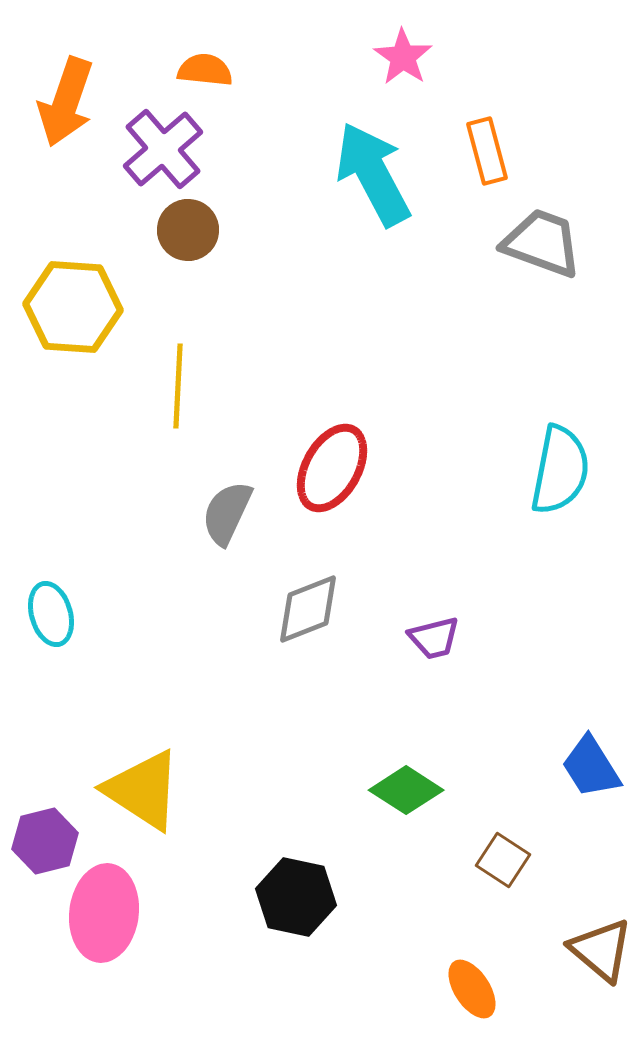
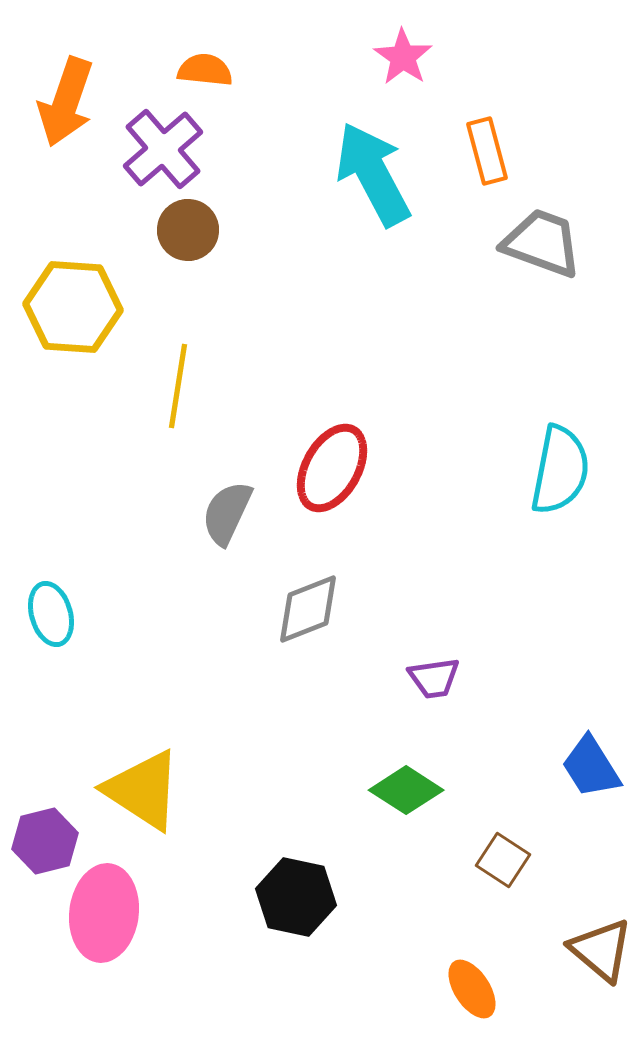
yellow line: rotated 6 degrees clockwise
purple trapezoid: moved 40 px down; rotated 6 degrees clockwise
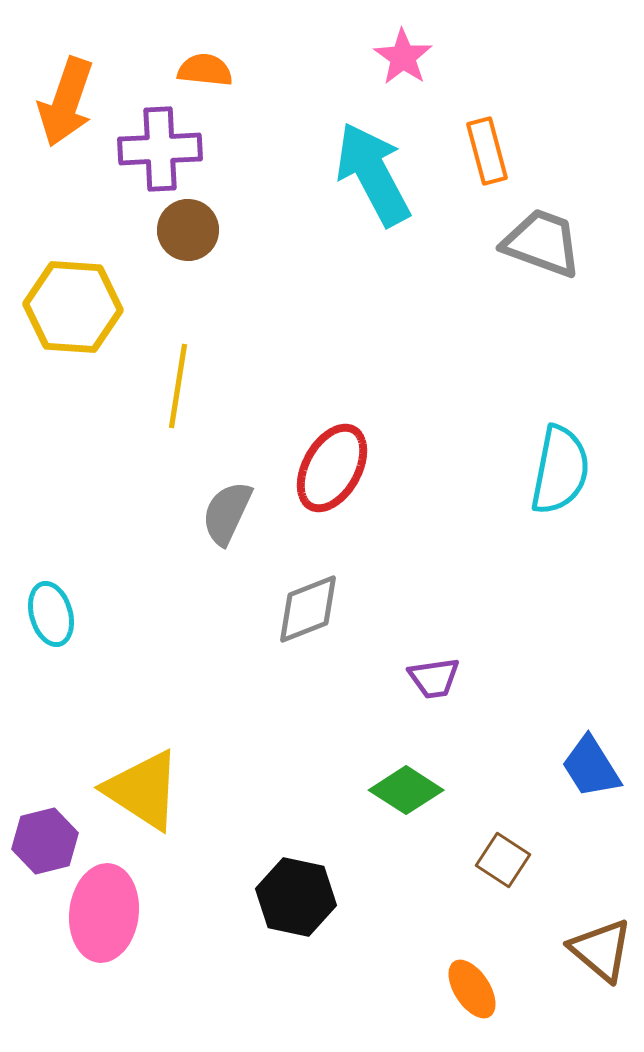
purple cross: moved 3 px left; rotated 38 degrees clockwise
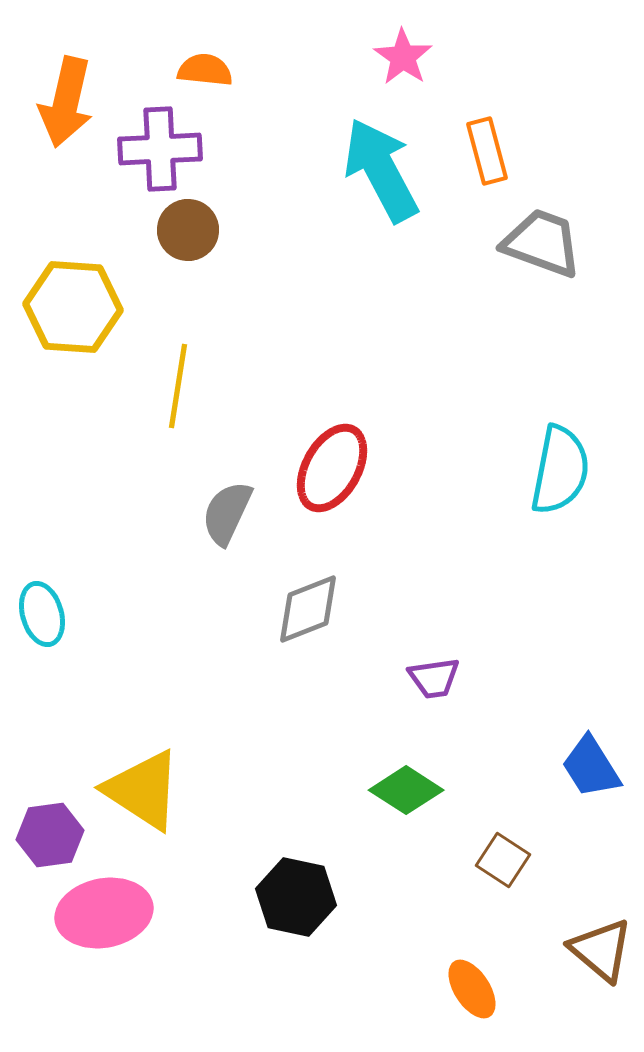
orange arrow: rotated 6 degrees counterclockwise
cyan arrow: moved 8 px right, 4 px up
cyan ellipse: moved 9 px left
purple hexagon: moved 5 px right, 6 px up; rotated 6 degrees clockwise
pink ellipse: rotated 72 degrees clockwise
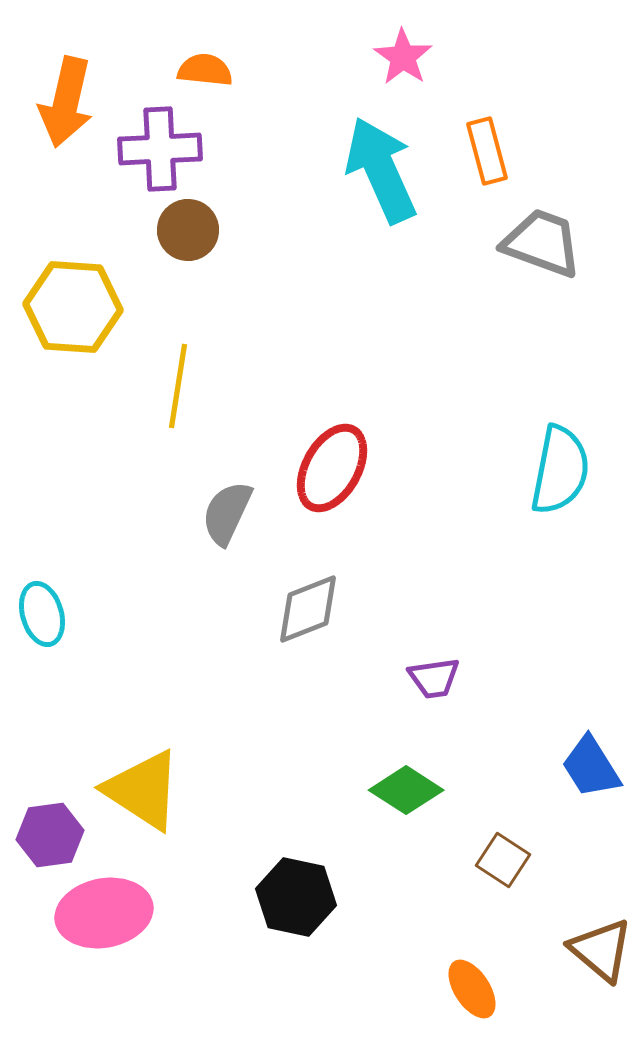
cyan arrow: rotated 4 degrees clockwise
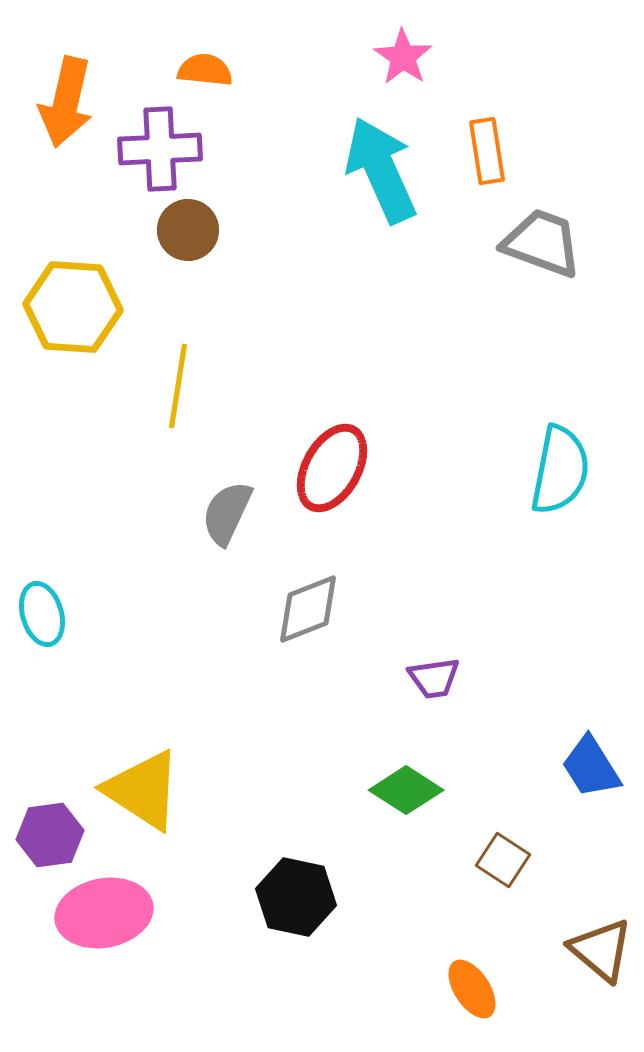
orange rectangle: rotated 6 degrees clockwise
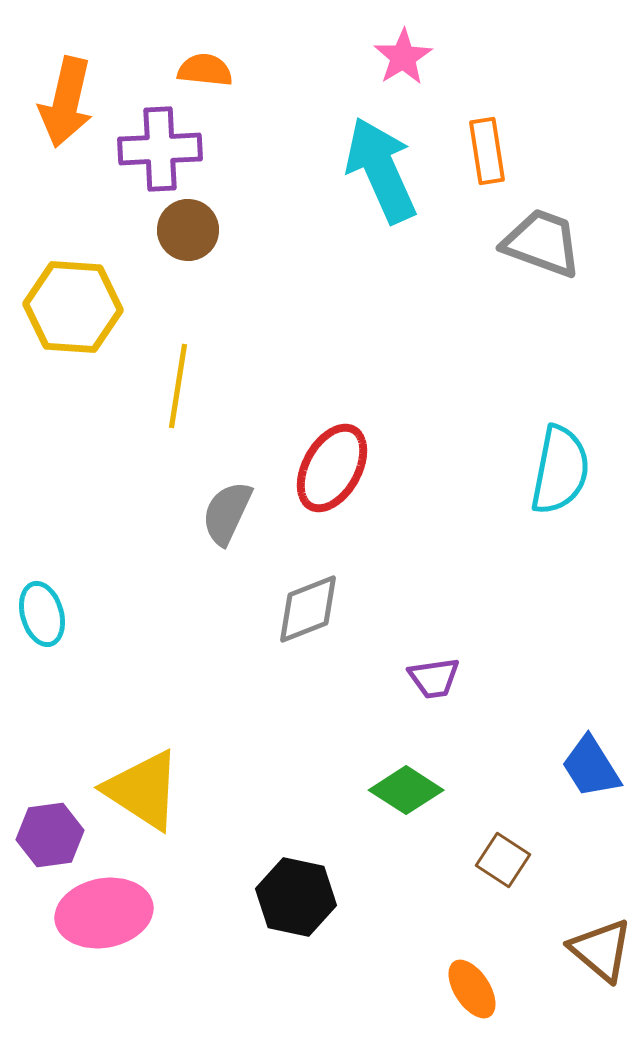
pink star: rotated 6 degrees clockwise
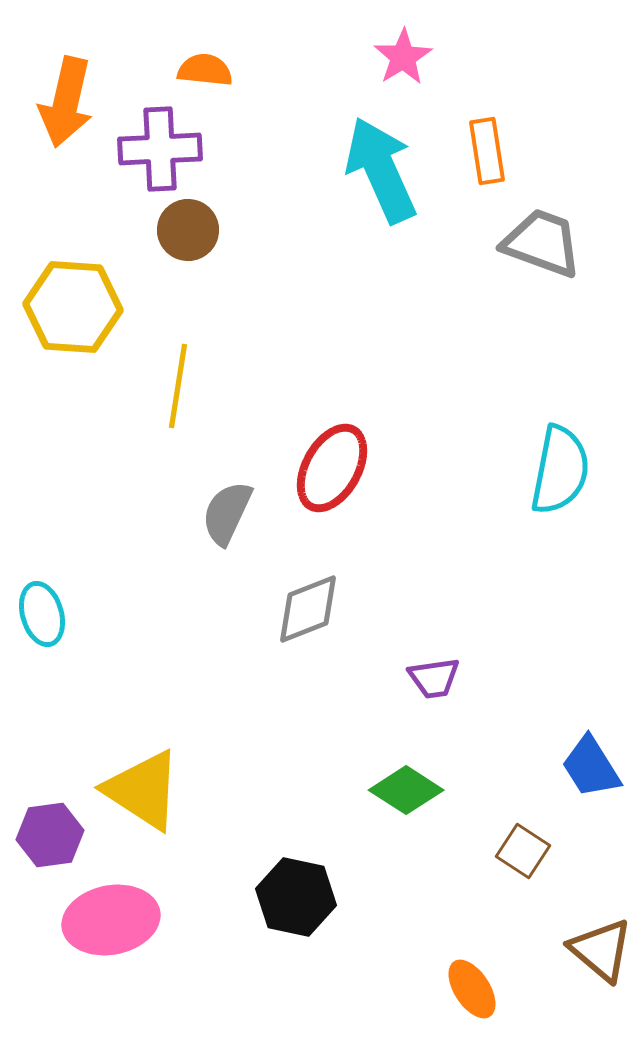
brown square: moved 20 px right, 9 px up
pink ellipse: moved 7 px right, 7 px down
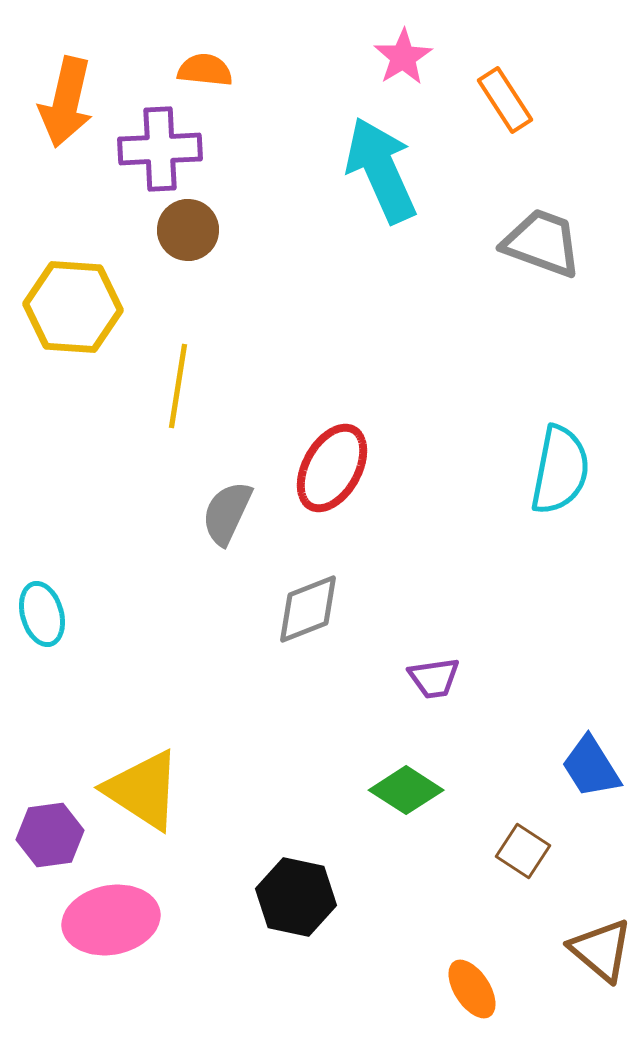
orange rectangle: moved 18 px right, 51 px up; rotated 24 degrees counterclockwise
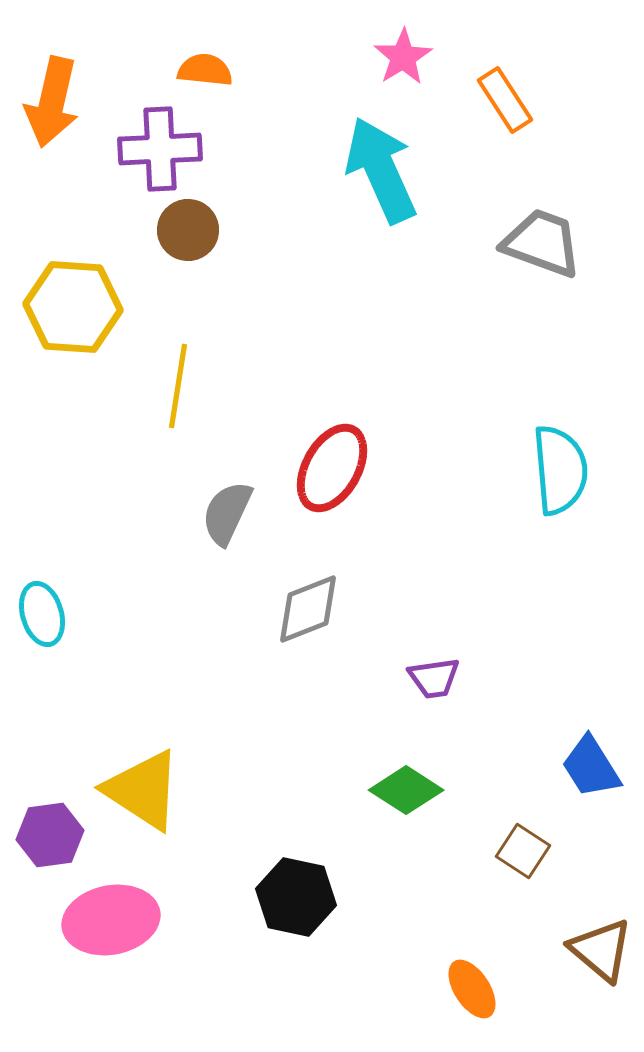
orange arrow: moved 14 px left
cyan semicircle: rotated 16 degrees counterclockwise
